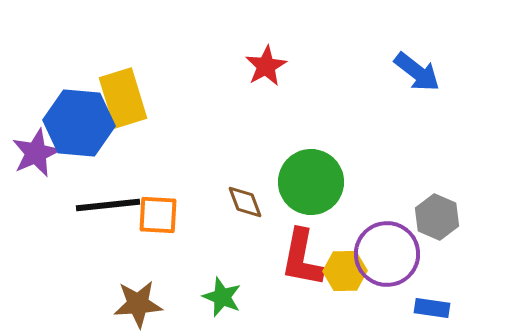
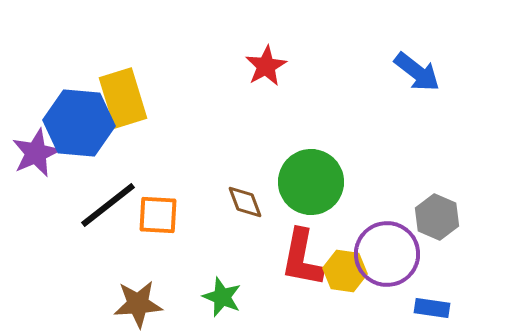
black line: rotated 32 degrees counterclockwise
yellow hexagon: rotated 9 degrees clockwise
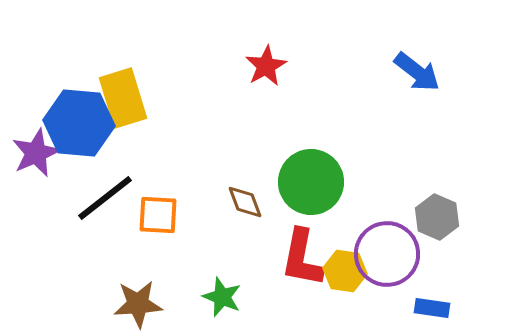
black line: moved 3 px left, 7 px up
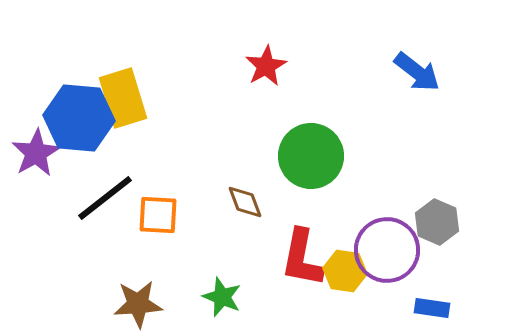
blue hexagon: moved 5 px up
purple star: rotated 6 degrees counterclockwise
green circle: moved 26 px up
gray hexagon: moved 5 px down
purple circle: moved 4 px up
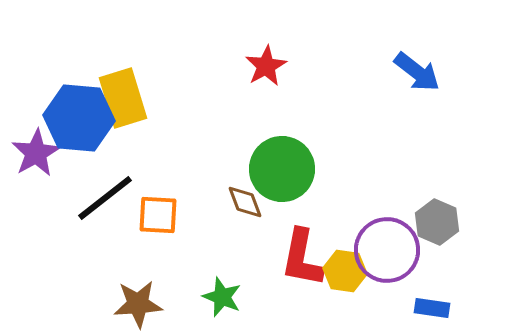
green circle: moved 29 px left, 13 px down
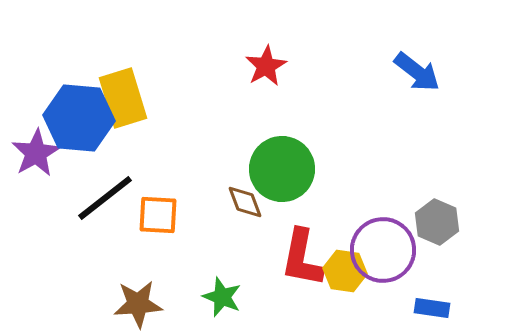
purple circle: moved 4 px left
